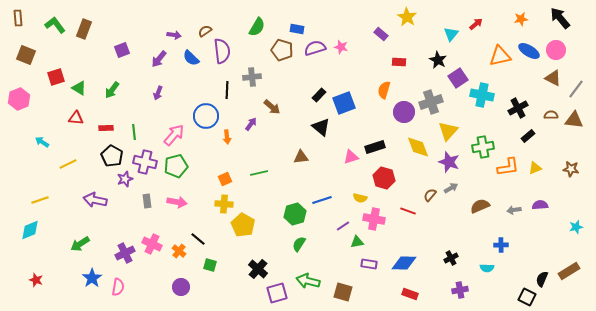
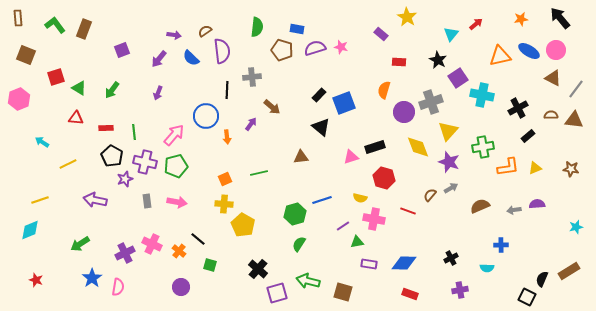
green semicircle at (257, 27): rotated 24 degrees counterclockwise
purple semicircle at (540, 205): moved 3 px left, 1 px up
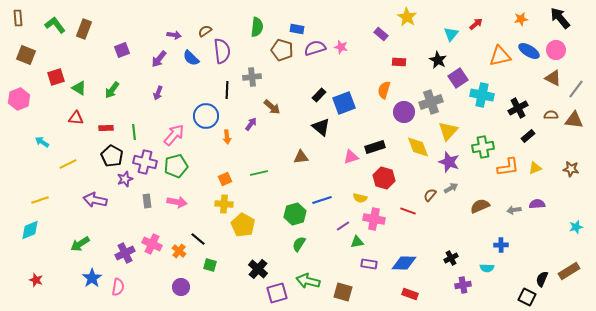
purple cross at (460, 290): moved 3 px right, 5 px up
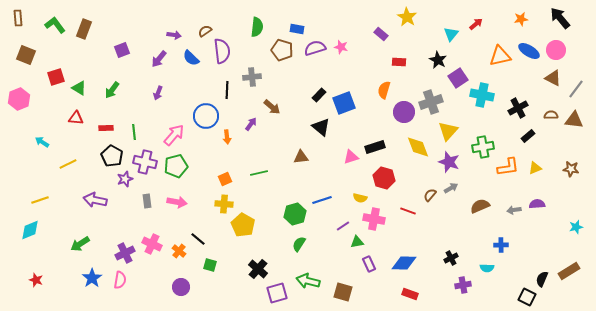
purple rectangle at (369, 264): rotated 56 degrees clockwise
pink semicircle at (118, 287): moved 2 px right, 7 px up
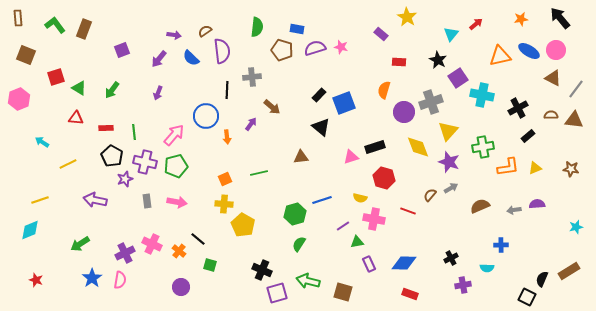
black cross at (258, 269): moved 4 px right, 1 px down; rotated 18 degrees counterclockwise
